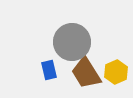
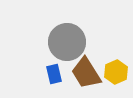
gray circle: moved 5 px left
blue rectangle: moved 5 px right, 4 px down
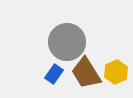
blue rectangle: rotated 48 degrees clockwise
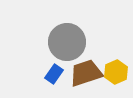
brown trapezoid: rotated 104 degrees clockwise
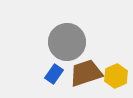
yellow hexagon: moved 4 px down
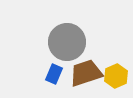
blue rectangle: rotated 12 degrees counterclockwise
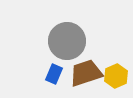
gray circle: moved 1 px up
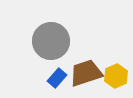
gray circle: moved 16 px left
blue rectangle: moved 3 px right, 4 px down; rotated 18 degrees clockwise
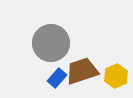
gray circle: moved 2 px down
brown trapezoid: moved 4 px left, 2 px up
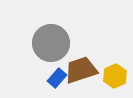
brown trapezoid: moved 1 px left, 1 px up
yellow hexagon: moved 1 px left
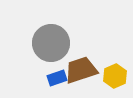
blue rectangle: rotated 30 degrees clockwise
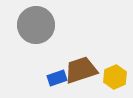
gray circle: moved 15 px left, 18 px up
yellow hexagon: moved 1 px down
